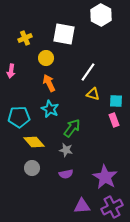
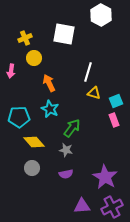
yellow circle: moved 12 px left
white line: rotated 18 degrees counterclockwise
yellow triangle: moved 1 px right, 1 px up
cyan square: rotated 24 degrees counterclockwise
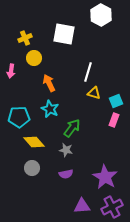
pink rectangle: rotated 40 degrees clockwise
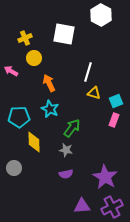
pink arrow: rotated 112 degrees clockwise
yellow diamond: rotated 40 degrees clockwise
gray circle: moved 18 px left
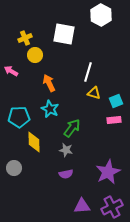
yellow circle: moved 1 px right, 3 px up
pink rectangle: rotated 64 degrees clockwise
purple star: moved 3 px right, 5 px up; rotated 15 degrees clockwise
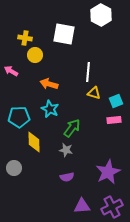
yellow cross: rotated 32 degrees clockwise
white line: rotated 12 degrees counterclockwise
orange arrow: moved 1 px down; rotated 48 degrees counterclockwise
purple semicircle: moved 1 px right, 3 px down
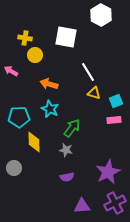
white square: moved 2 px right, 3 px down
white line: rotated 36 degrees counterclockwise
purple cross: moved 3 px right, 4 px up
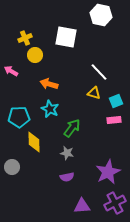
white hexagon: rotated 15 degrees counterclockwise
yellow cross: rotated 32 degrees counterclockwise
white line: moved 11 px right; rotated 12 degrees counterclockwise
gray star: moved 1 px right, 3 px down
gray circle: moved 2 px left, 1 px up
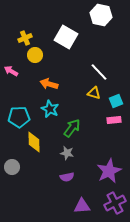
white square: rotated 20 degrees clockwise
purple star: moved 1 px right, 1 px up
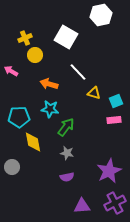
white hexagon: rotated 25 degrees counterclockwise
white line: moved 21 px left
cyan star: rotated 18 degrees counterclockwise
green arrow: moved 6 px left, 1 px up
yellow diamond: moved 1 px left; rotated 10 degrees counterclockwise
